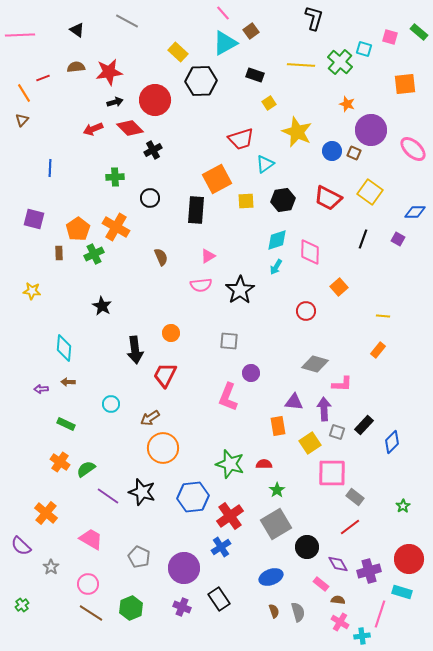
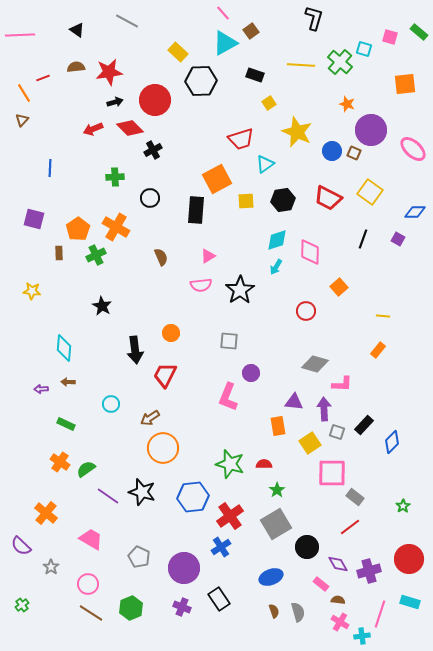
green cross at (94, 254): moved 2 px right, 1 px down
cyan rectangle at (402, 592): moved 8 px right, 10 px down
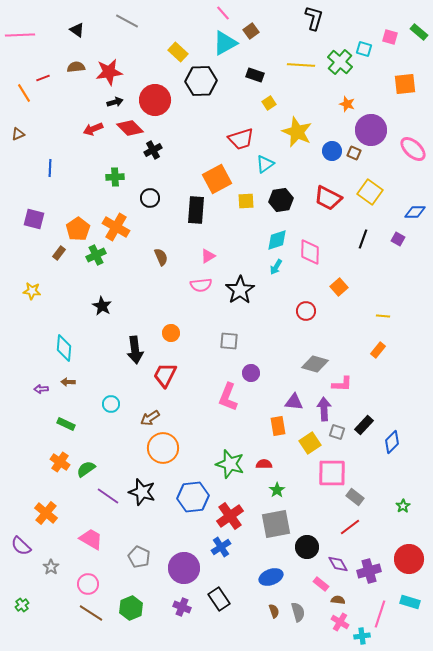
brown triangle at (22, 120): moved 4 px left, 14 px down; rotated 24 degrees clockwise
black hexagon at (283, 200): moved 2 px left
brown rectangle at (59, 253): rotated 40 degrees clockwise
gray square at (276, 524): rotated 20 degrees clockwise
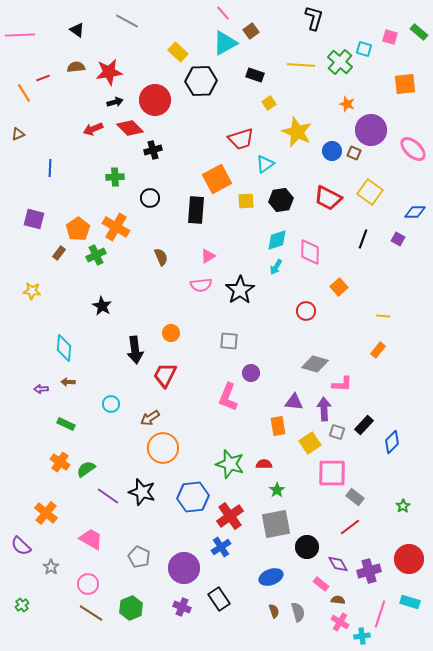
black cross at (153, 150): rotated 12 degrees clockwise
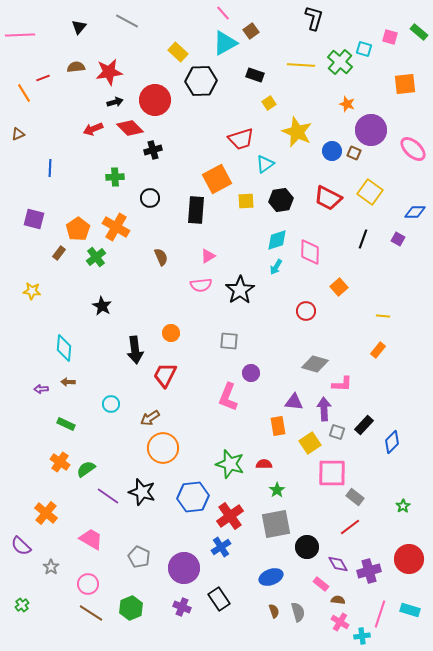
black triangle at (77, 30): moved 2 px right, 3 px up; rotated 35 degrees clockwise
green cross at (96, 255): moved 2 px down; rotated 12 degrees counterclockwise
cyan rectangle at (410, 602): moved 8 px down
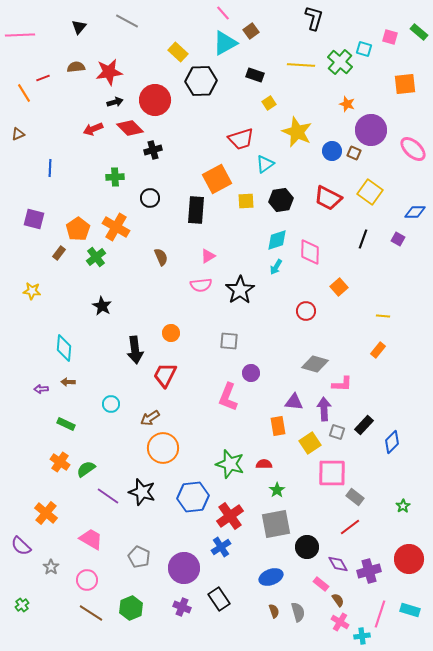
pink circle at (88, 584): moved 1 px left, 4 px up
brown semicircle at (338, 600): rotated 48 degrees clockwise
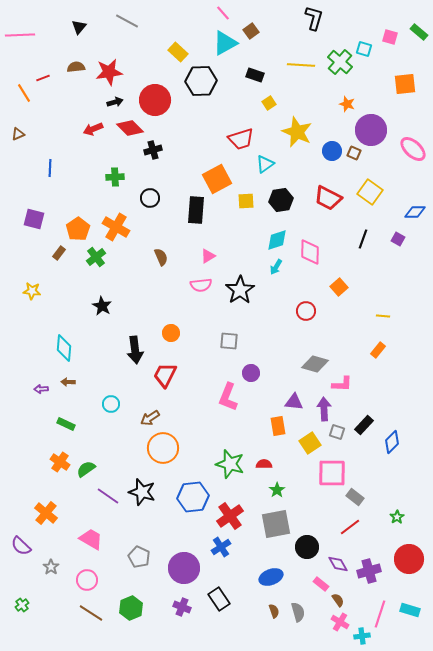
green star at (403, 506): moved 6 px left, 11 px down
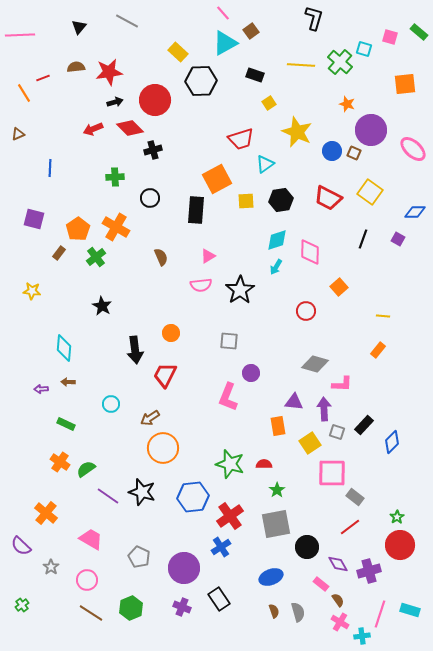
red circle at (409, 559): moved 9 px left, 14 px up
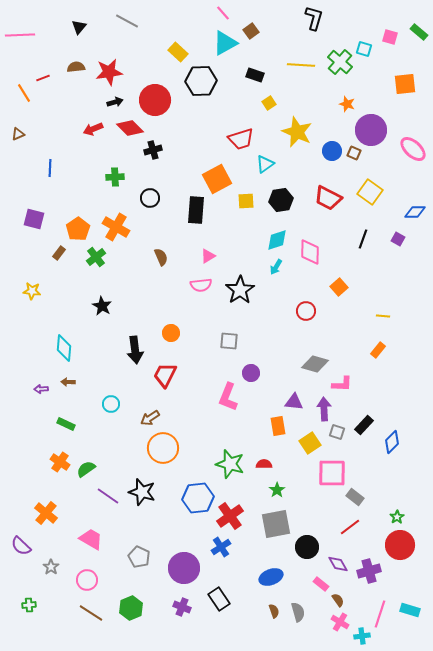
blue hexagon at (193, 497): moved 5 px right, 1 px down
green cross at (22, 605): moved 7 px right; rotated 32 degrees clockwise
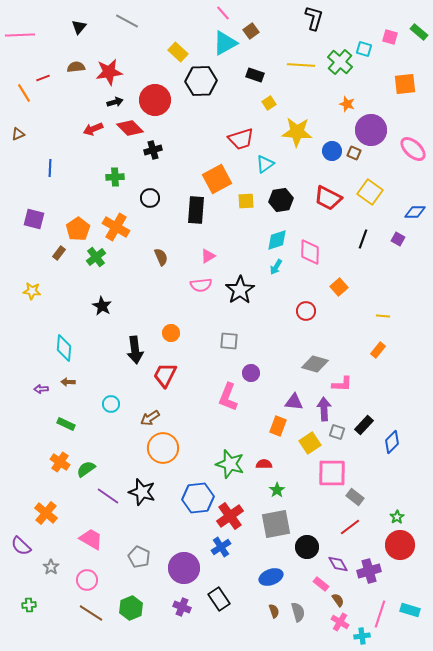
yellow star at (297, 132): rotated 20 degrees counterclockwise
orange rectangle at (278, 426): rotated 30 degrees clockwise
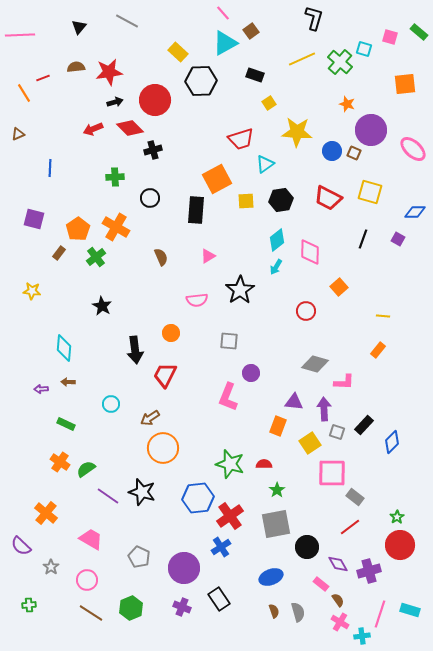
yellow line at (301, 65): moved 1 px right, 6 px up; rotated 28 degrees counterclockwise
yellow square at (370, 192): rotated 20 degrees counterclockwise
cyan diamond at (277, 240): rotated 20 degrees counterclockwise
pink semicircle at (201, 285): moved 4 px left, 15 px down
pink L-shape at (342, 384): moved 2 px right, 2 px up
